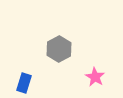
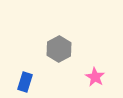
blue rectangle: moved 1 px right, 1 px up
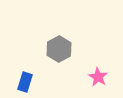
pink star: moved 3 px right
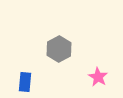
blue rectangle: rotated 12 degrees counterclockwise
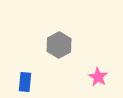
gray hexagon: moved 4 px up
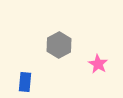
pink star: moved 13 px up
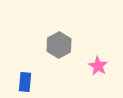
pink star: moved 2 px down
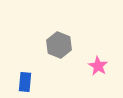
gray hexagon: rotated 10 degrees counterclockwise
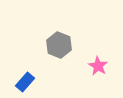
blue rectangle: rotated 36 degrees clockwise
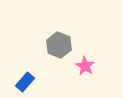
pink star: moved 13 px left
